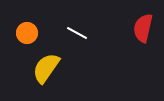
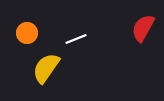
red semicircle: rotated 16 degrees clockwise
white line: moved 1 px left, 6 px down; rotated 50 degrees counterclockwise
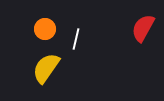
orange circle: moved 18 px right, 4 px up
white line: rotated 55 degrees counterclockwise
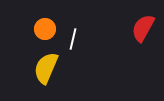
white line: moved 3 px left
yellow semicircle: rotated 12 degrees counterclockwise
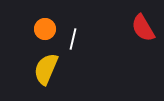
red semicircle: rotated 60 degrees counterclockwise
yellow semicircle: moved 1 px down
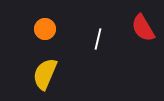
white line: moved 25 px right
yellow semicircle: moved 1 px left, 5 px down
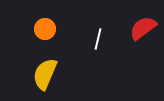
red semicircle: rotated 84 degrees clockwise
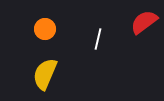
red semicircle: moved 1 px right, 6 px up
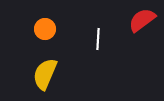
red semicircle: moved 2 px left, 2 px up
white line: rotated 10 degrees counterclockwise
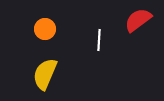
red semicircle: moved 4 px left
white line: moved 1 px right, 1 px down
